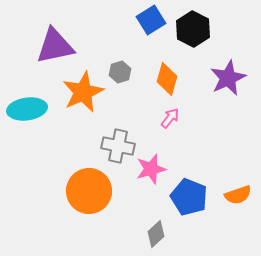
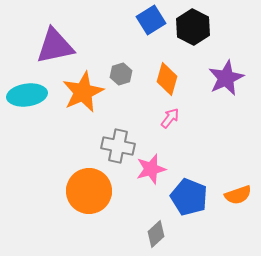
black hexagon: moved 2 px up
gray hexagon: moved 1 px right, 2 px down
purple star: moved 2 px left
cyan ellipse: moved 14 px up
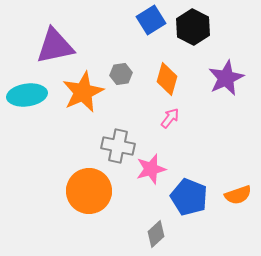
gray hexagon: rotated 10 degrees clockwise
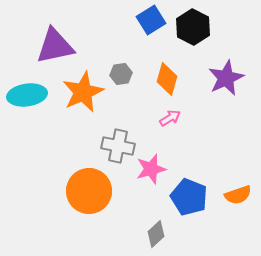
pink arrow: rotated 20 degrees clockwise
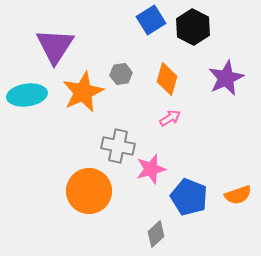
purple triangle: rotated 45 degrees counterclockwise
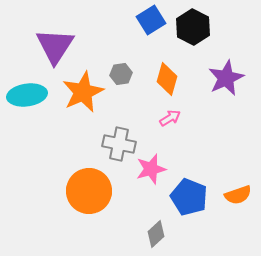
gray cross: moved 1 px right, 2 px up
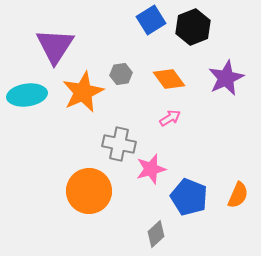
black hexagon: rotated 12 degrees clockwise
orange diamond: moved 2 px right; rotated 52 degrees counterclockwise
orange semicircle: rotated 48 degrees counterclockwise
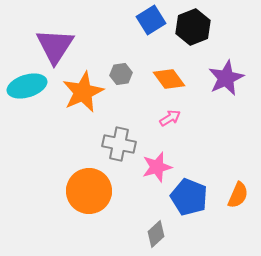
cyan ellipse: moved 9 px up; rotated 9 degrees counterclockwise
pink star: moved 6 px right, 2 px up
